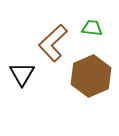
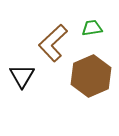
green trapezoid: rotated 15 degrees counterclockwise
black triangle: moved 2 px down
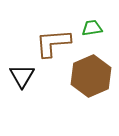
brown L-shape: rotated 39 degrees clockwise
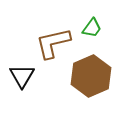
green trapezoid: rotated 135 degrees clockwise
brown L-shape: rotated 9 degrees counterclockwise
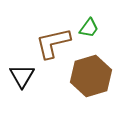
green trapezoid: moved 3 px left
brown hexagon: rotated 6 degrees clockwise
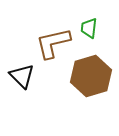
green trapezoid: rotated 150 degrees clockwise
black triangle: rotated 16 degrees counterclockwise
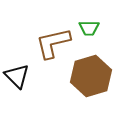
green trapezoid: rotated 95 degrees counterclockwise
black triangle: moved 5 px left
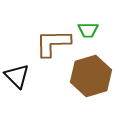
green trapezoid: moved 1 px left, 2 px down
brown L-shape: rotated 12 degrees clockwise
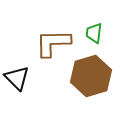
green trapezoid: moved 6 px right, 3 px down; rotated 95 degrees clockwise
black triangle: moved 2 px down
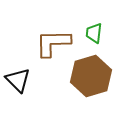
black triangle: moved 1 px right, 2 px down
